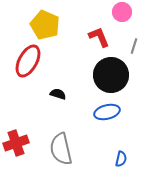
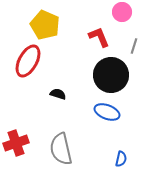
blue ellipse: rotated 35 degrees clockwise
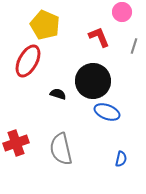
black circle: moved 18 px left, 6 px down
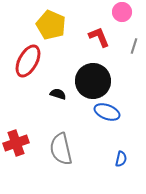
yellow pentagon: moved 6 px right
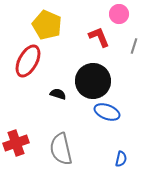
pink circle: moved 3 px left, 2 px down
yellow pentagon: moved 4 px left
